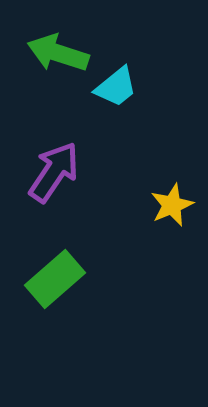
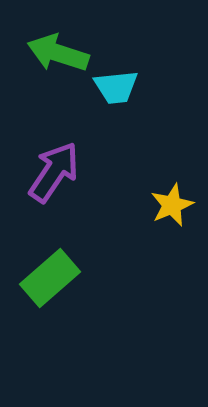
cyan trapezoid: rotated 33 degrees clockwise
green rectangle: moved 5 px left, 1 px up
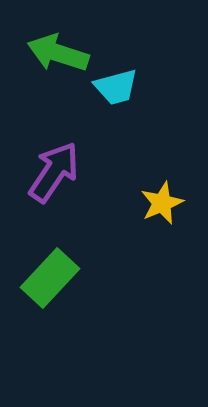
cyan trapezoid: rotated 9 degrees counterclockwise
yellow star: moved 10 px left, 2 px up
green rectangle: rotated 6 degrees counterclockwise
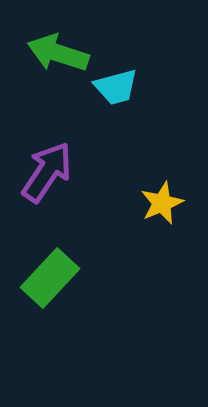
purple arrow: moved 7 px left
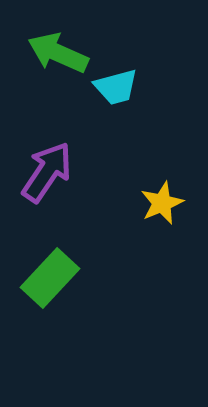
green arrow: rotated 6 degrees clockwise
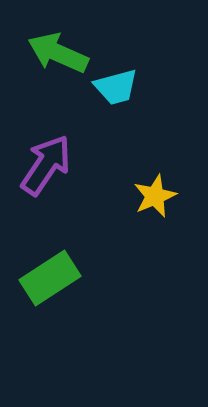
purple arrow: moved 1 px left, 7 px up
yellow star: moved 7 px left, 7 px up
green rectangle: rotated 14 degrees clockwise
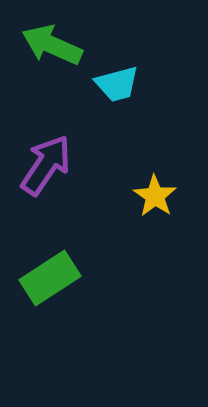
green arrow: moved 6 px left, 8 px up
cyan trapezoid: moved 1 px right, 3 px up
yellow star: rotated 15 degrees counterclockwise
